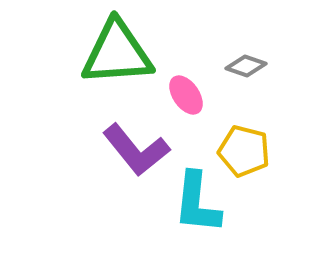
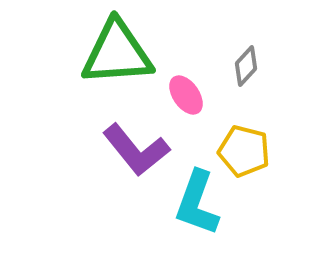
gray diamond: rotated 66 degrees counterclockwise
cyan L-shape: rotated 14 degrees clockwise
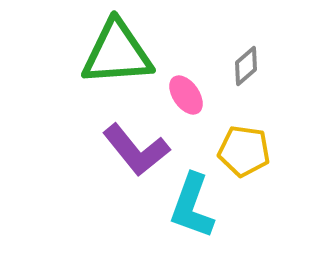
gray diamond: rotated 6 degrees clockwise
yellow pentagon: rotated 6 degrees counterclockwise
cyan L-shape: moved 5 px left, 3 px down
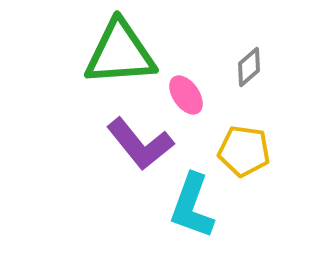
green triangle: moved 3 px right
gray diamond: moved 3 px right, 1 px down
purple L-shape: moved 4 px right, 6 px up
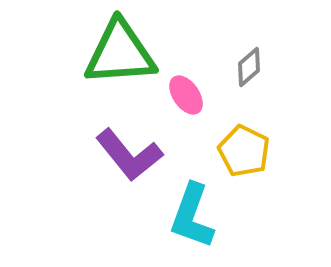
purple L-shape: moved 11 px left, 11 px down
yellow pentagon: rotated 18 degrees clockwise
cyan L-shape: moved 10 px down
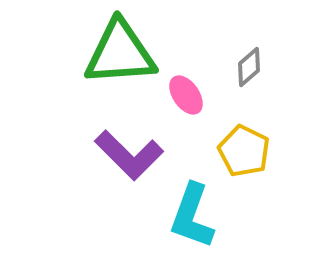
purple L-shape: rotated 6 degrees counterclockwise
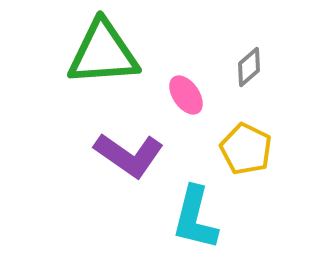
green triangle: moved 17 px left
yellow pentagon: moved 2 px right, 2 px up
purple L-shape: rotated 10 degrees counterclockwise
cyan L-shape: moved 3 px right, 2 px down; rotated 6 degrees counterclockwise
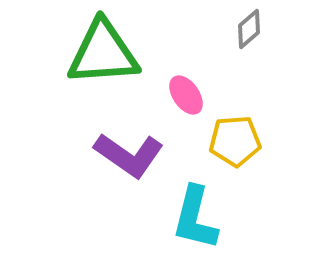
gray diamond: moved 38 px up
yellow pentagon: moved 11 px left, 8 px up; rotated 30 degrees counterclockwise
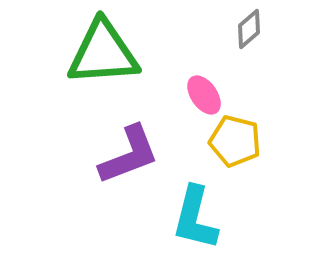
pink ellipse: moved 18 px right
yellow pentagon: rotated 18 degrees clockwise
purple L-shape: rotated 56 degrees counterclockwise
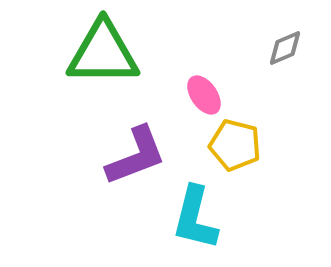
gray diamond: moved 36 px right, 19 px down; rotated 18 degrees clockwise
green triangle: rotated 4 degrees clockwise
yellow pentagon: moved 4 px down
purple L-shape: moved 7 px right, 1 px down
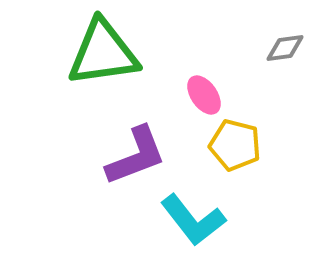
gray diamond: rotated 15 degrees clockwise
green triangle: rotated 8 degrees counterclockwise
cyan L-shape: moved 2 px left, 2 px down; rotated 52 degrees counterclockwise
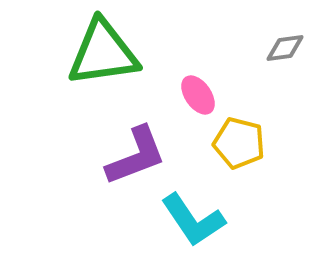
pink ellipse: moved 6 px left
yellow pentagon: moved 4 px right, 2 px up
cyan L-shape: rotated 4 degrees clockwise
